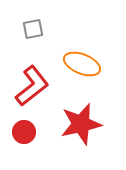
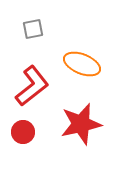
red circle: moved 1 px left
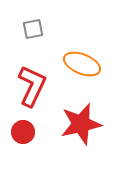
red L-shape: rotated 27 degrees counterclockwise
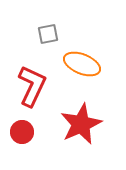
gray square: moved 15 px right, 5 px down
red star: rotated 12 degrees counterclockwise
red circle: moved 1 px left
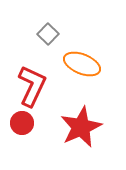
gray square: rotated 35 degrees counterclockwise
red star: moved 3 px down
red circle: moved 9 px up
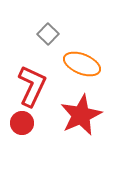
red star: moved 12 px up
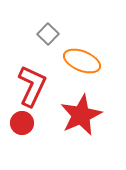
orange ellipse: moved 3 px up
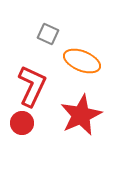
gray square: rotated 20 degrees counterclockwise
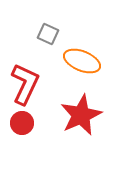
red L-shape: moved 7 px left, 2 px up
